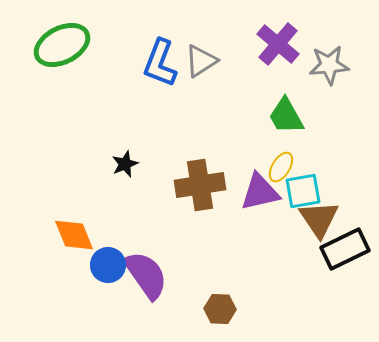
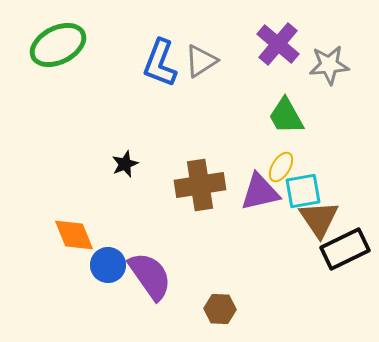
green ellipse: moved 4 px left
purple semicircle: moved 4 px right, 1 px down
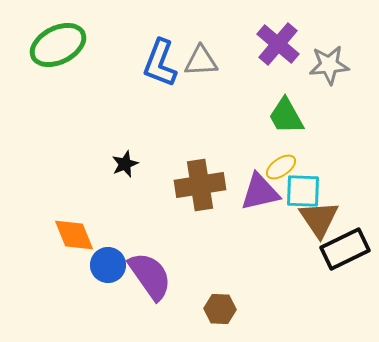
gray triangle: rotated 30 degrees clockwise
yellow ellipse: rotated 24 degrees clockwise
cyan square: rotated 12 degrees clockwise
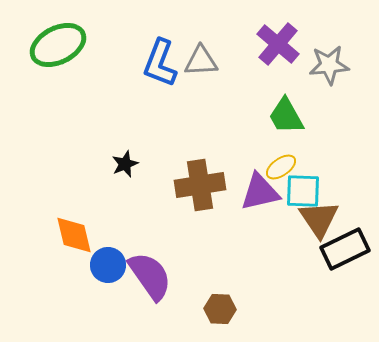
orange diamond: rotated 9 degrees clockwise
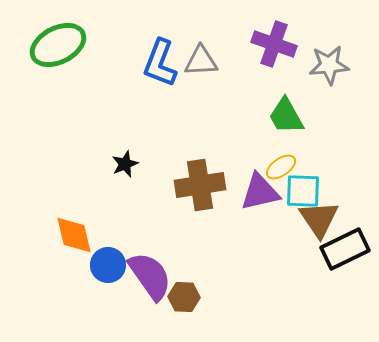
purple cross: moved 4 px left; rotated 21 degrees counterclockwise
brown hexagon: moved 36 px left, 12 px up
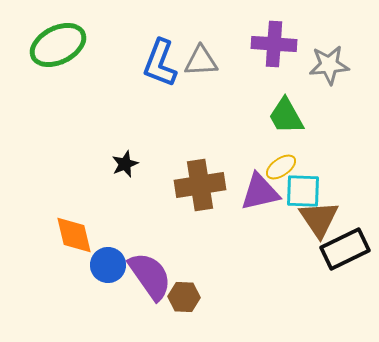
purple cross: rotated 15 degrees counterclockwise
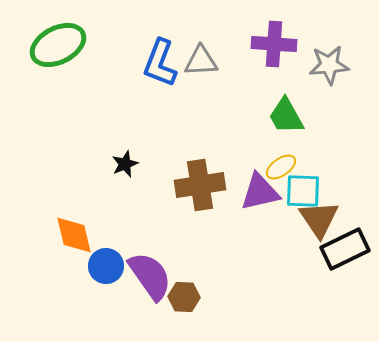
blue circle: moved 2 px left, 1 px down
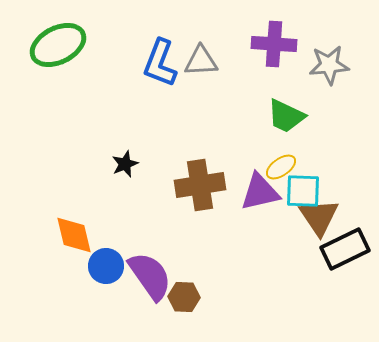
green trapezoid: rotated 36 degrees counterclockwise
brown triangle: moved 2 px up
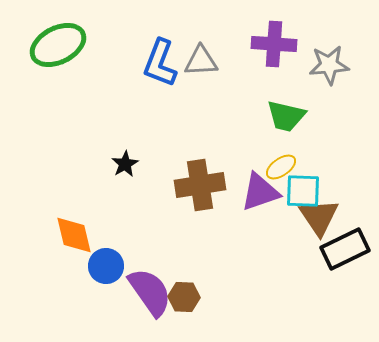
green trapezoid: rotated 12 degrees counterclockwise
black star: rotated 8 degrees counterclockwise
purple triangle: rotated 6 degrees counterclockwise
purple semicircle: moved 16 px down
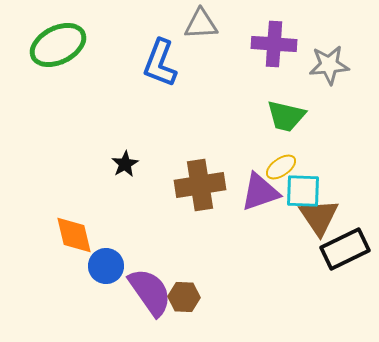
gray triangle: moved 37 px up
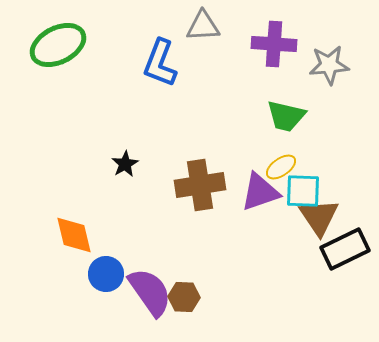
gray triangle: moved 2 px right, 2 px down
blue circle: moved 8 px down
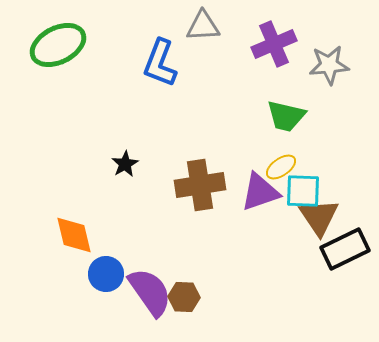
purple cross: rotated 27 degrees counterclockwise
